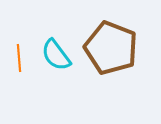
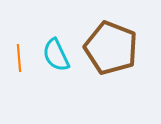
cyan semicircle: rotated 12 degrees clockwise
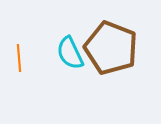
cyan semicircle: moved 14 px right, 2 px up
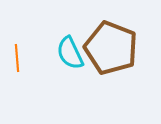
orange line: moved 2 px left
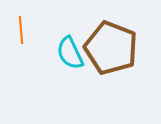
orange line: moved 4 px right, 28 px up
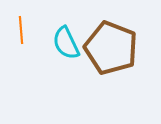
cyan semicircle: moved 4 px left, 10 px up
